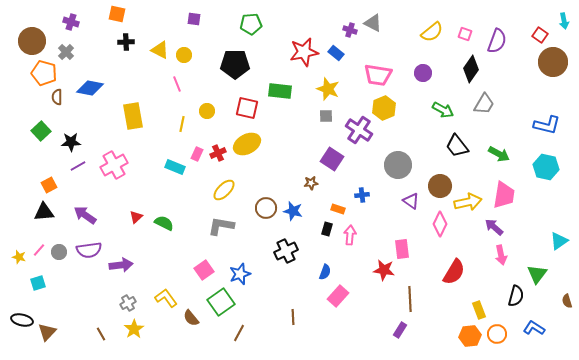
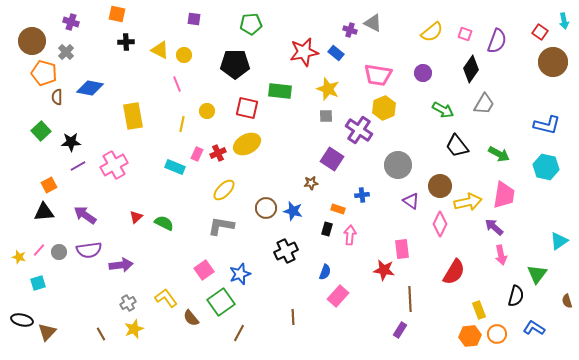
red square at (540, 35): moved 3 px up
yellow star at (134, 329): rotated 12 degrees clockwise
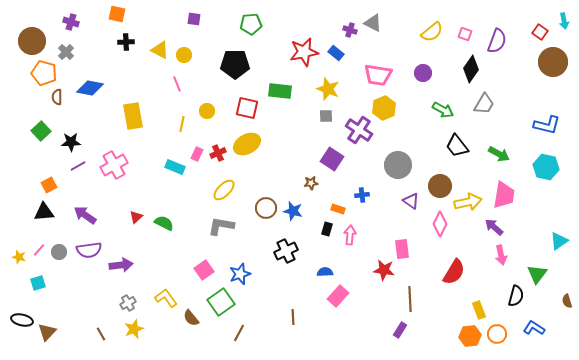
blue semicircle at (325, 272): rotated 112 degrees counterclockwise
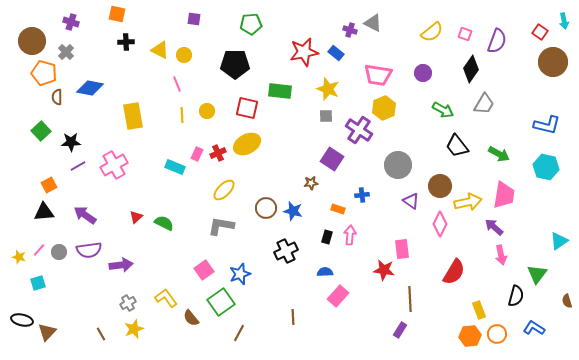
yellow line at (182, 124): moved 9 px up; rotated 14 degrees counterclockwise
black rectangle at (327, 229): moved 8 px down
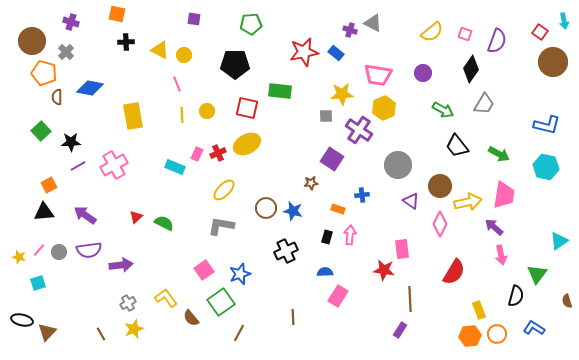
yellow star at (328, 89): moved 14 px right, 5 px down; rotated 25 degrees counterclockwise
pink rectangle at (338, 296): rotated 10 degrees counterclockwise
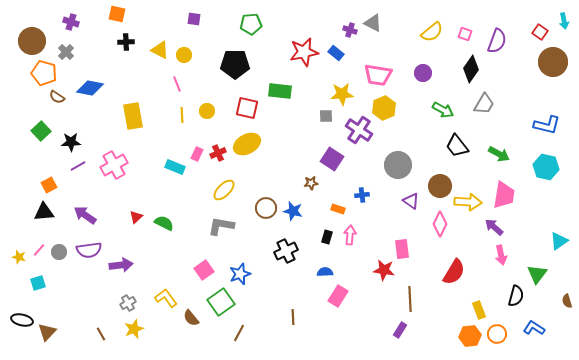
brown semicircle at (57, 97): rotated 56 degrees counterclockwise
yellow arrow at (468, 202): rotated 16 degrees clockwise
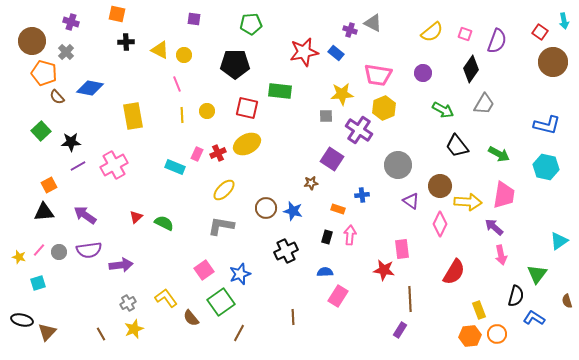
brown semicircle at (57, 97): rotated 14 degrees clockwise
blue L-shape at (534, 328): moved 10 px up
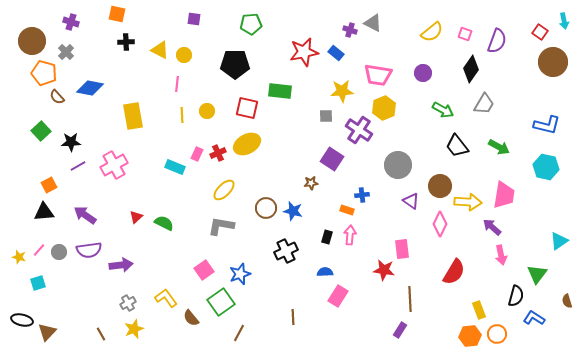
pink line at (177, 84): rotated 28 degrees clockwise
yellow star at (342, 94): moved 3 px up
green arrow at (499, 154): moved 7 px up
orange rectangle at (338, 209): moved 9 px right, 1 px down
purple arrow at (494, 227): moved 2 px left
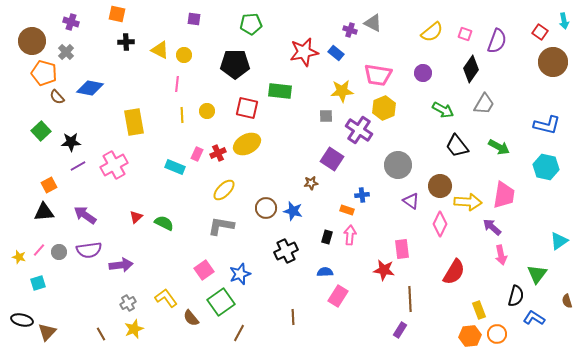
yellow rectangle at (133, 116): moved 1 px right, 6 px down
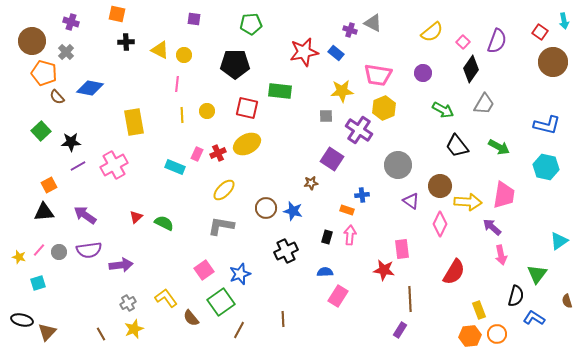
pink square at (465, 34): moved 2 px left, 8 px down; rotated 24 degrees clockwise
brown line at (293, 317): moved 10 px left, 2 px down
brown line at (239, 333): moved 3 px up
